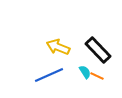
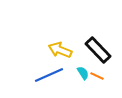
yellow arrow: moved 2 px right, 3 px down
cyan semicircle: moved 2 px left, 1 px down
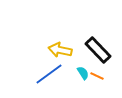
yellow arrow: rotated 10 degrees counterclockwise
blue line: moved 1 px up; rotated 12 degrees counterclockwise
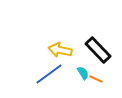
orange line: moved 1 px left, 3 px down
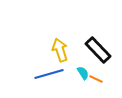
yellow arrow: rotated 60 degrees clockwise
blue line: rotated 20 degrees clockwise
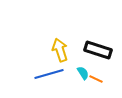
black rectangle: rotated 28 degrees counterclockwise
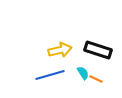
yellow arrow: rotated 95 degrees clockwise
blue line: moved 1 px right, 1 px down
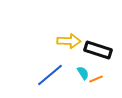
yellow arrow: moved 9 px right, 9 px up; rotated 15 degrees clockwise
blue line: rotated 24 degrees counterclockwise
orange line: rotated 48 degrees counterclockwise
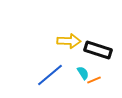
orange line: moved 2 px left, 1 px down
